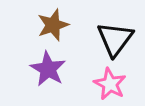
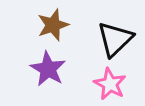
black triangle: rotated 9 degrees clockwise
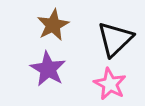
brown star: rotated 8 degrees counterclockwise
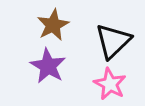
black triangle: moved 2 px left, 2 px down
purple star: moved 3 px up
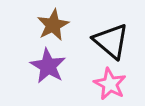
black triangle: moved 2 px left; rotated 36 degrees counterclockwise
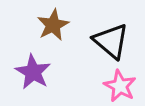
purple star: moved 15 px left, 6 px down
pink star: moved 10 px right, 2 px down
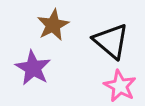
purple star: moved 4 px up
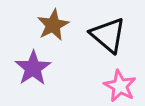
black triangle: moved 3 px left, 6 px up
purple star: rotated 9 degrees clockwise
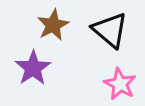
black triangle: moved 2 px right, 5 px up
pink star: moved 2 px up
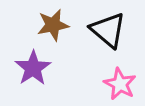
brown star: rotated 16 degrees clockwise
black triangle: moved 2 px left
